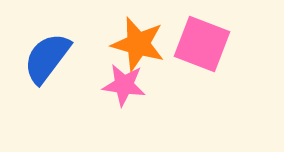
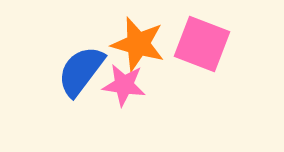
blue semicircle: moved 34 px right, 13 px down
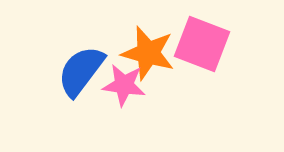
orange star: moved 10 px right, 9 px down
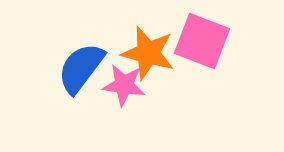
pink square: moved 3 px up
blue semicircle: moved 3 px up
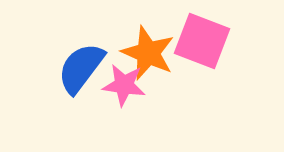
orange star: rotated 8 degrees clockwise
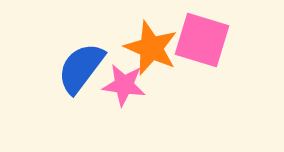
pink square: moved 1 px up; rotated 4 degrees counterclockwise
orange star: moved 3 px right, 5 px up
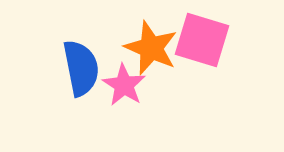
blue semicircle: rotated 132 degrees clockwise
pink star: rotated 24 degrees clockwise
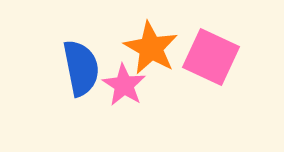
pink square: moved 9 px right, 17 px down; rotated 8 degrees clockwise
orange star: rotated 6 degrees clockwise
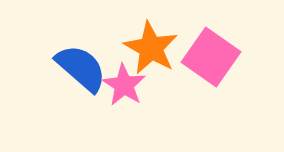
pink square: rotated 10 degrees clockwise
blue semicircle: rotated 38 degrees counterclockwise
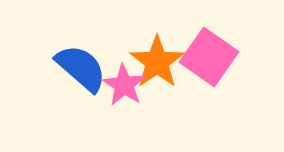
orange star: moved 6 px right, 14 px down; rotated 8 degrees clockwise
pink square: moved 2 px left
